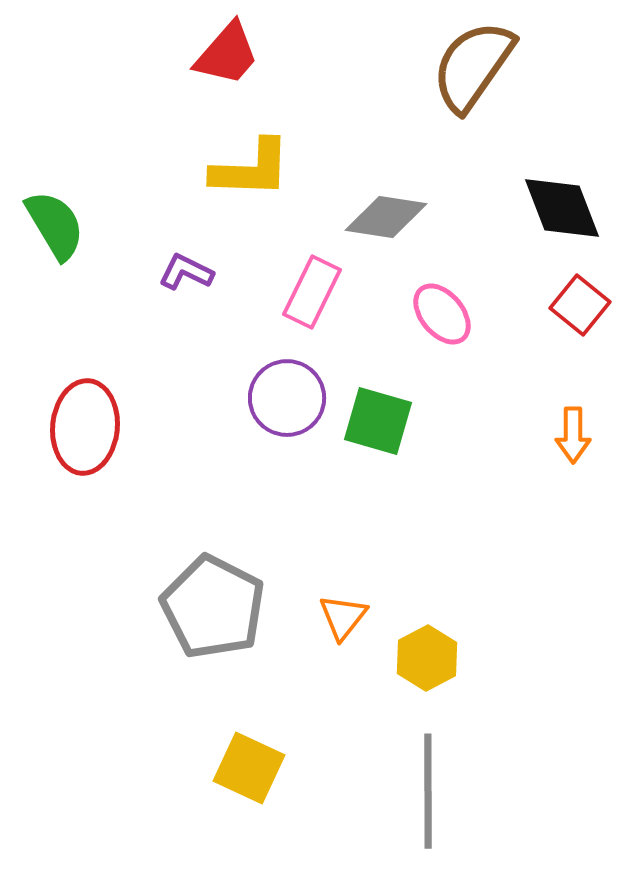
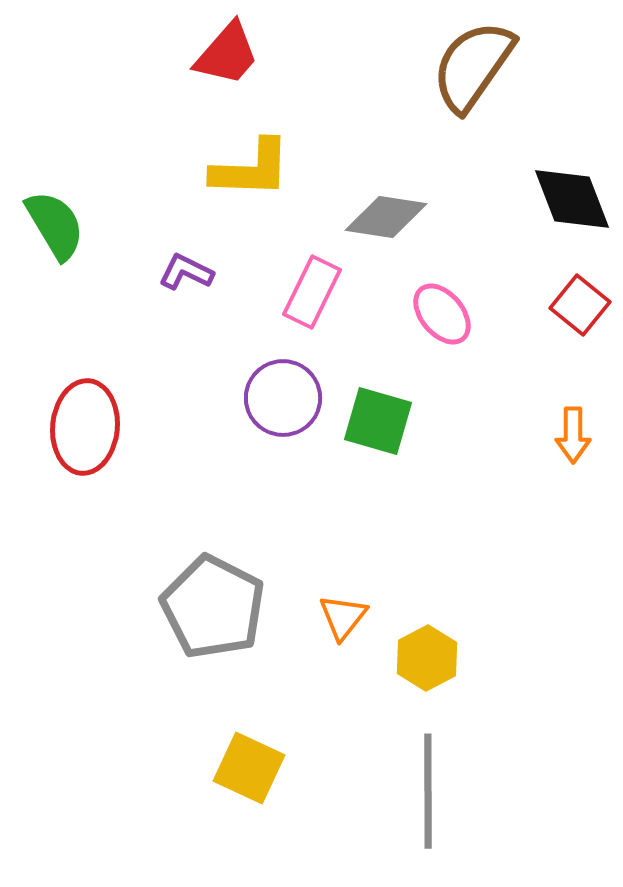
black diamond: moved 10 px right, 9 px up
purple circle: moved 4 px left
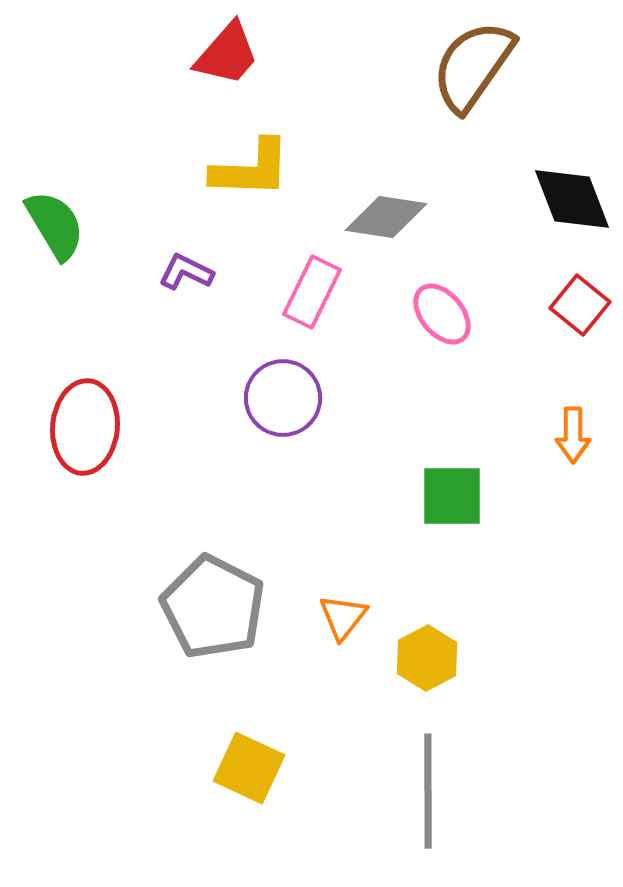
green square: moved 74 px right, 75 px down; rotated 16 degrees counterclockwise
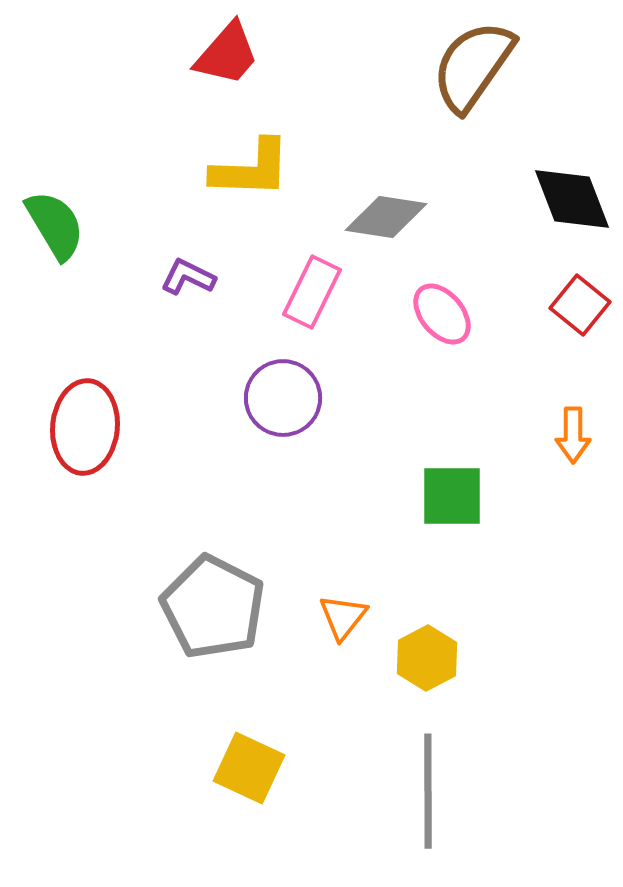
purple L-shape: moved 2 px right, 5 px down
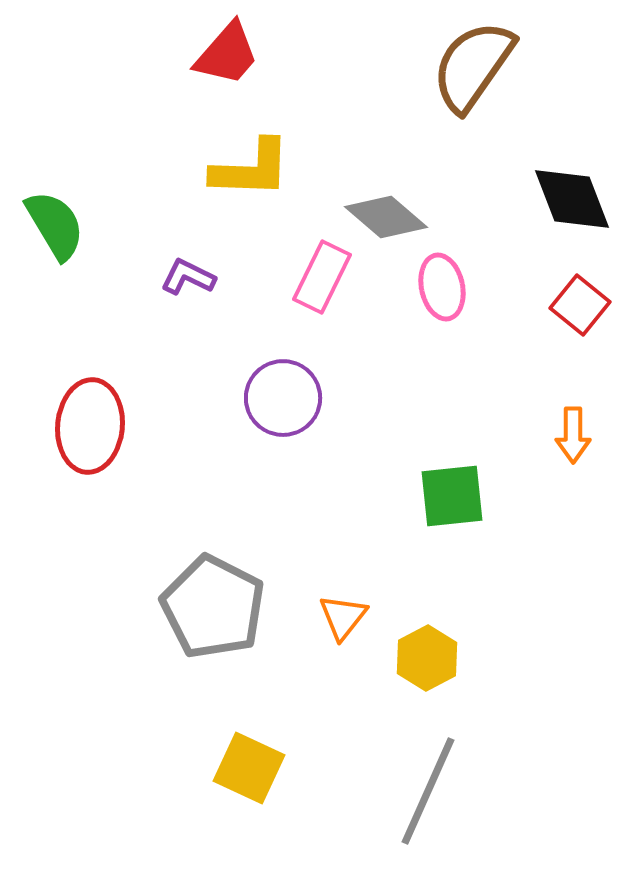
gray diamond: rotated 32 degrees clockwise
pink rectangle: moved 10 px right, 15 px up
pink ellipse: moved 27 px up; rotated 28 degrees clockwise
red ellipse: moved 5 px right, 1 px up
green square: rotated 6 degrees counterclockwise
gray line: rotated 24 degrees clockwise
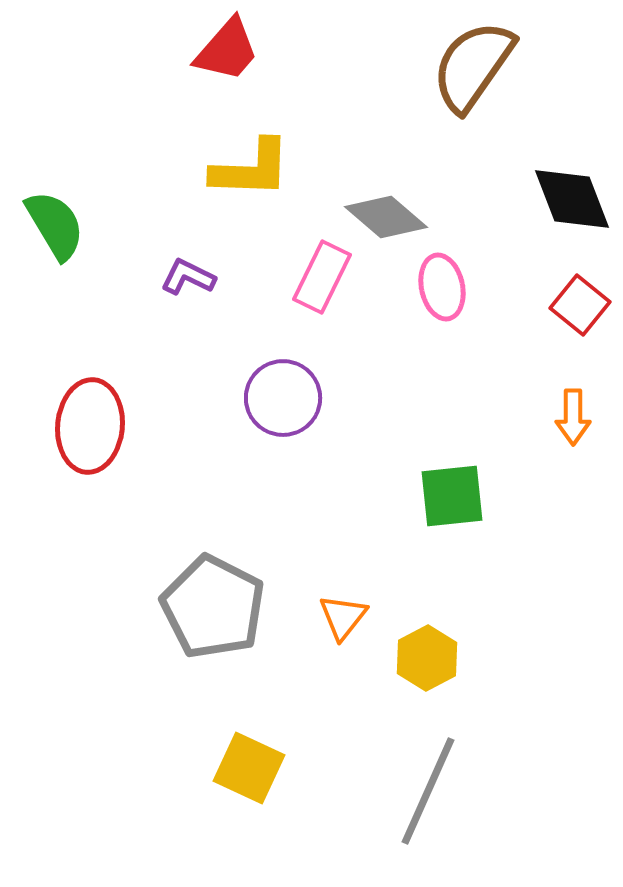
red trapezoid: moved 4 px up
orange arrow: moved 18 px up
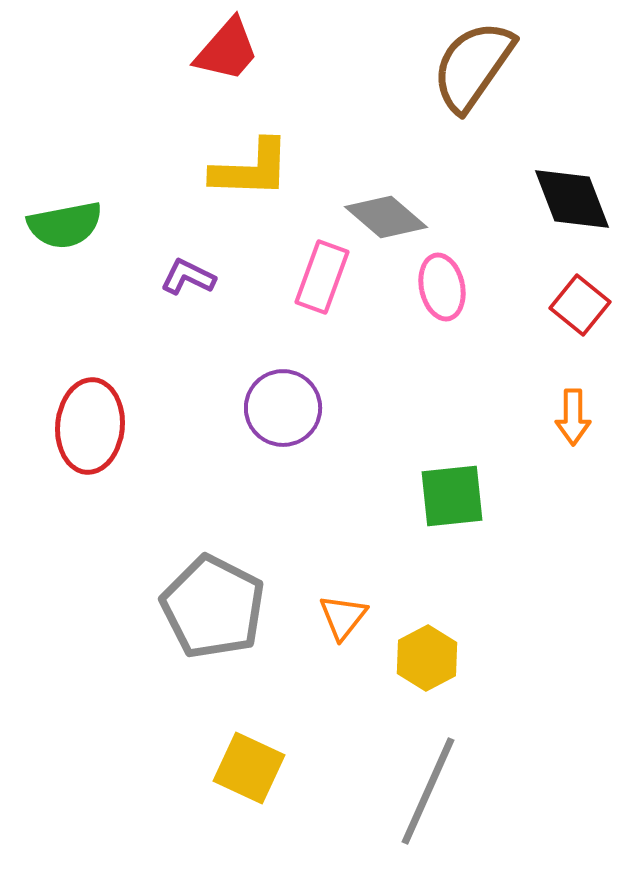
green semicircle: moved 10 px right; rotated 110 degrees clockwise
pink rectangle: rotated 6 degrees counterclockwise
purple circle: moved 10 px down
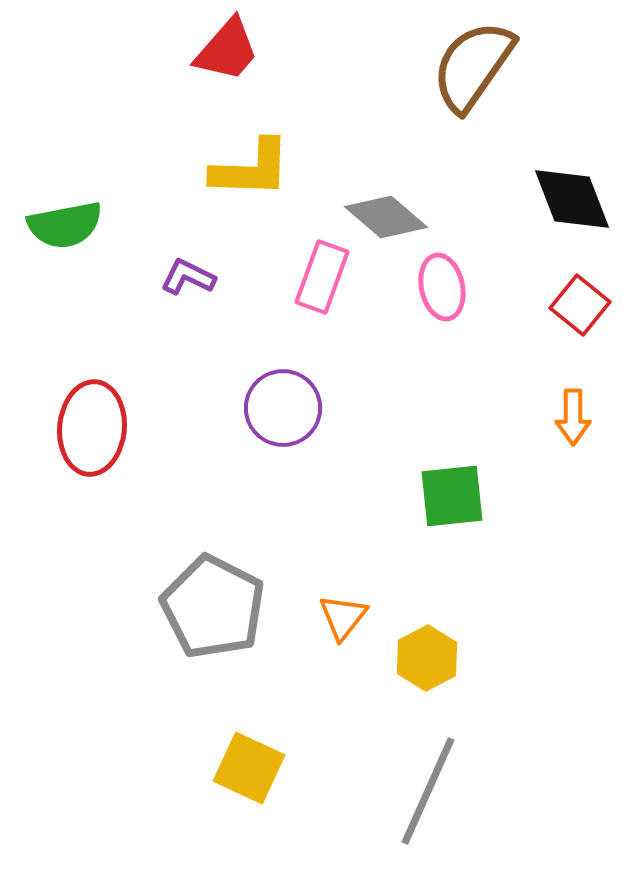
red ellipse: moved 2 px right, 2 px down
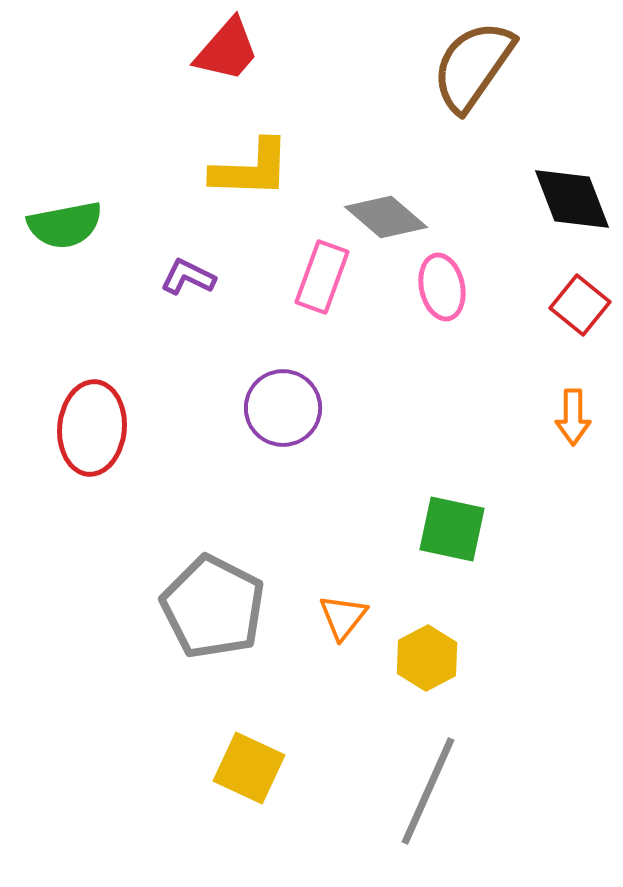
green square: moved 33 px down; rotated 18 degrees clockwise
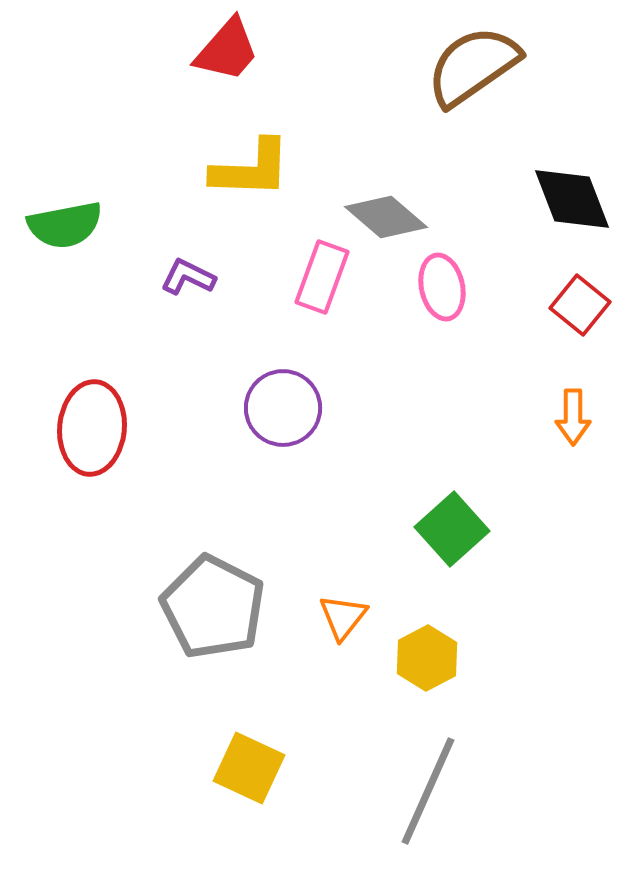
brown semicircle: rotated 20 degrees clockwise
green square: rotated 36 degrees clockwise
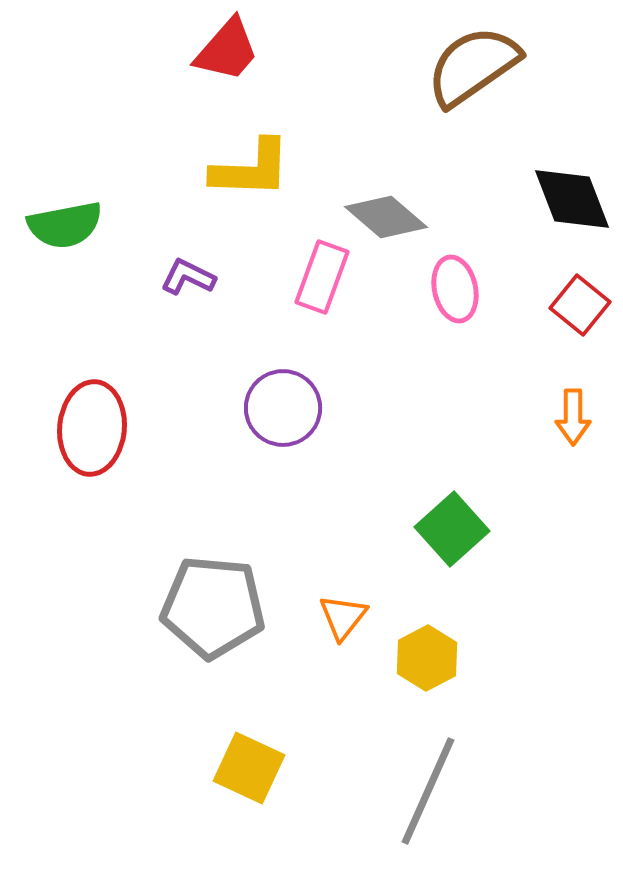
pink ellipse: moved 13 px right, 2 px down
gray pentagon: rotated 22 degrees counterclockwise
